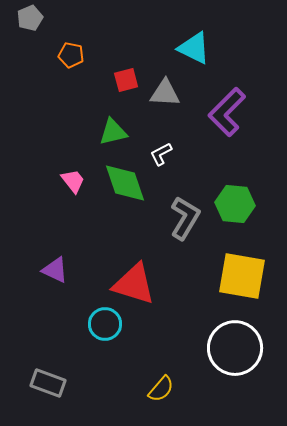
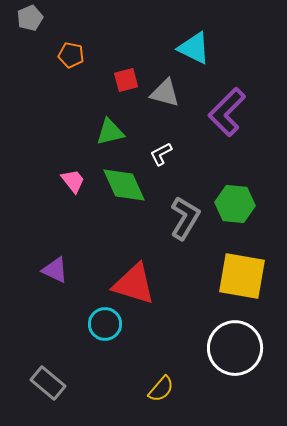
gray triangle: rotated 12 degrees clockwise
green triangle: moved 3 px left
green diamond: moved 1 px left, 2 px down; rotated 6 degrees counterclockwise
gray rectangle: rotated 20 degrees clockwise
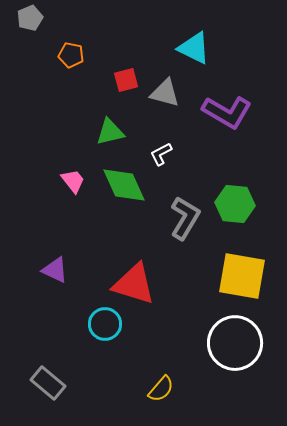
purple L-shape: rotated 105 degrees counterclockwise
white circle: moved 5 px up
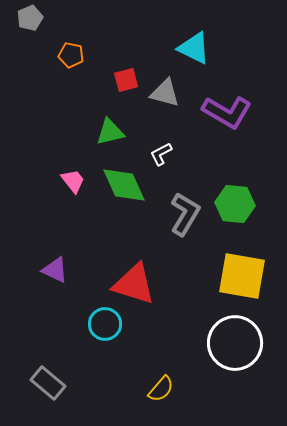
gray L-shape: moved 4 px up
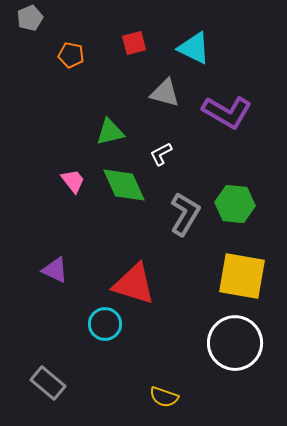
red square: moved 8 px right, 37 px up
yellow semicircle: moved 3 px right, 8 px down; rotated 68 degrees clockwise
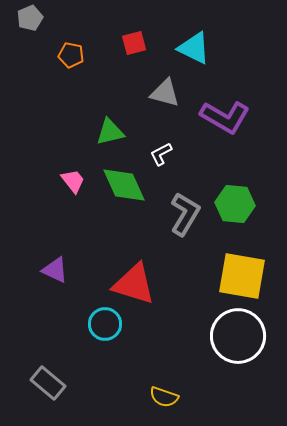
purple L-shape: moved 2 px left, 5 px down
white circle: moved 3 px right, 7 px up
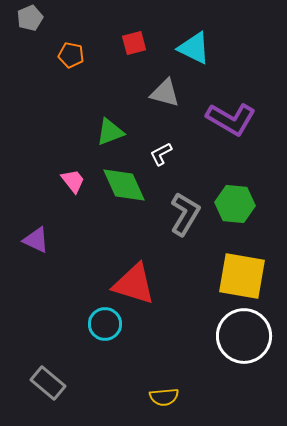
purple L-shape: moved 6 px right, 2 px down
green triangle: rotated 8 degrees counterclockwise
purple triangle: moved 19 px left, 30 px up
white circle: moved 6 px right
yellow semicircle: rotated 24 degrees counterclockwise
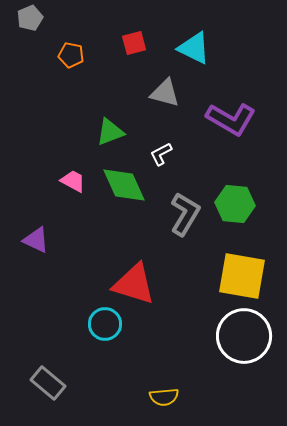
pink trapezoid: rotated 24 degrees counterclockwise
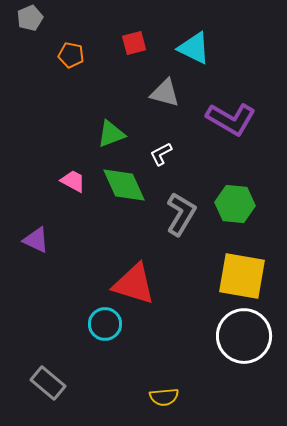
green triangle: moved 1 px right, 2 px down
gray L-shape: moved 4 px left
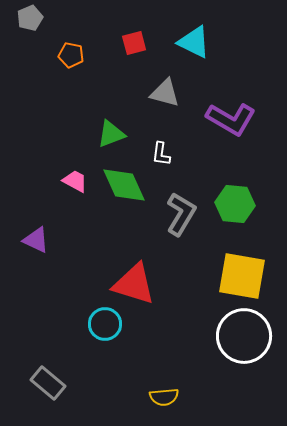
cyan triangle: moved 6 px up
white L-shape: rotated 55 degrees counterclockwise
pink trapezoid: moved 2 px right
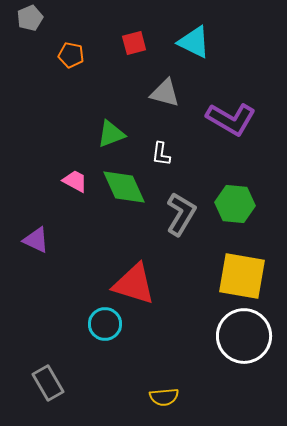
green diamond: moved 2 px down
gray rectangle: rotated 20 degrees clockwise
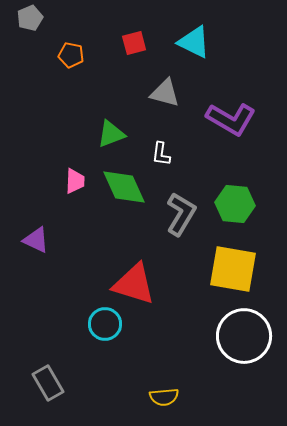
pink trapezoid: rotated 64 degrees clockwise
yellow square: moved 9 px left, 7 px up
